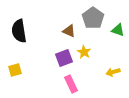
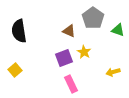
yellow square: rotated 24 degrees counterclockwise
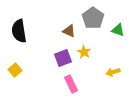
purple square: moved 1 px left
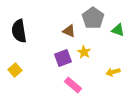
pink rectangle: moved 2 px right, 1 px down; rotated 24 degrees counterclockwise
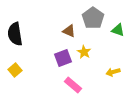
black semicircle: moved 4 px left, 3 px down
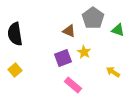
yellow arrow: rotated 48 degrees clockwise
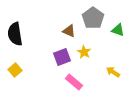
purple square: moved 1 px left, 1 px up
pink rectangle: moved 1 px right, 3 px up
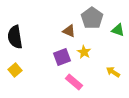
gray pentagon: moved 1 px left
black semicircle: moved 3 px down
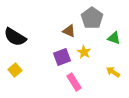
green triangle: moved 4 px left, 8 px down
black semicircle: rotated 50 degrees counterclockwise
pink rectangle: rotated 18 degrees clockwise
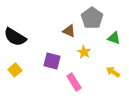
purple square: moved 10 px left, 4 px down; rotated 36 degrees clockwise
